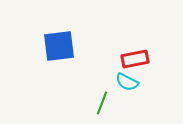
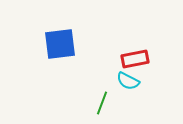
blue square: moved 1 px right, 2 px up
cyan semicircle: moved 1 px right, 1 px up
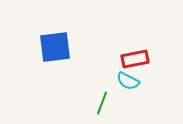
blue square: moved 5 px left, 3 px down
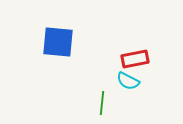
blue square: moved 3 px right, 5 px up; rotated 12 degrees clockwise
green line: rotated 15 degrees counterclockwise
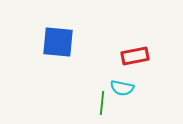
red rectangle: moved 3 px up
cyan semicircle: moved 6 px left, 7 px down; rotated 15 degrees counterclockwise
